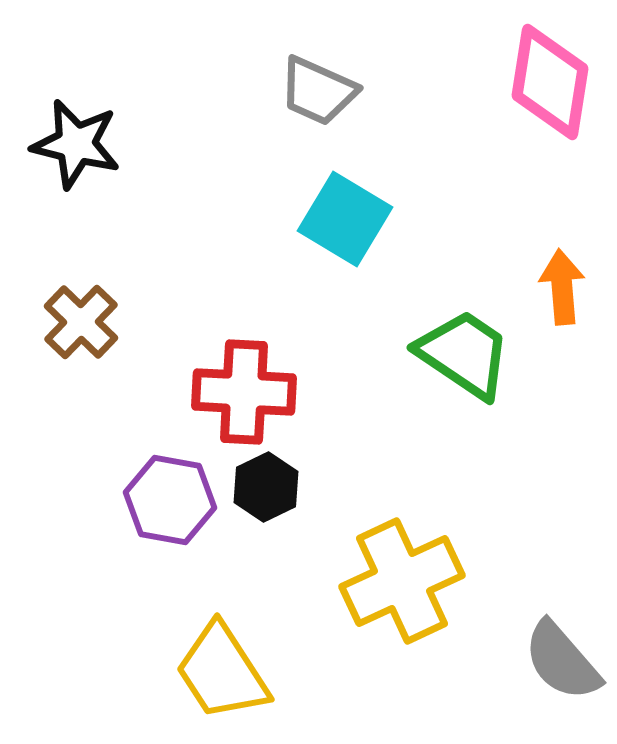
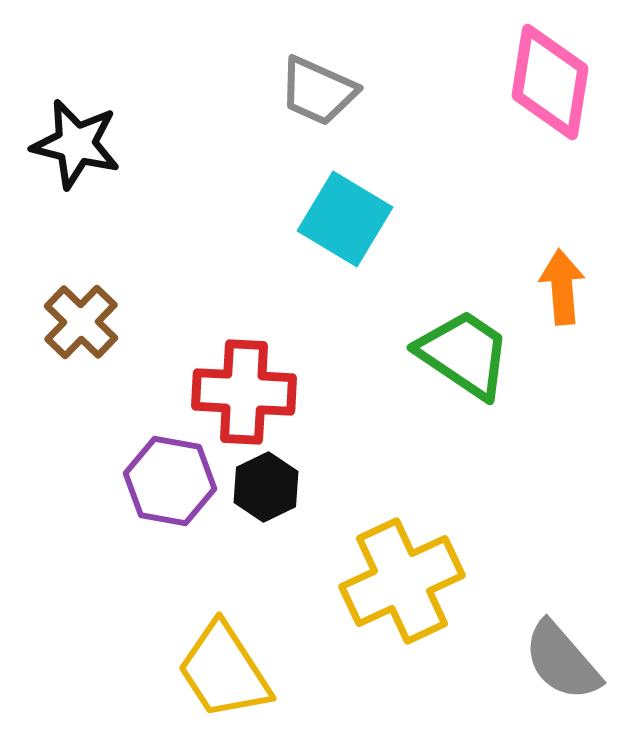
purple hexagon: moved 19 px up
yellow trapezoid: moved 2 px right, 1 px up
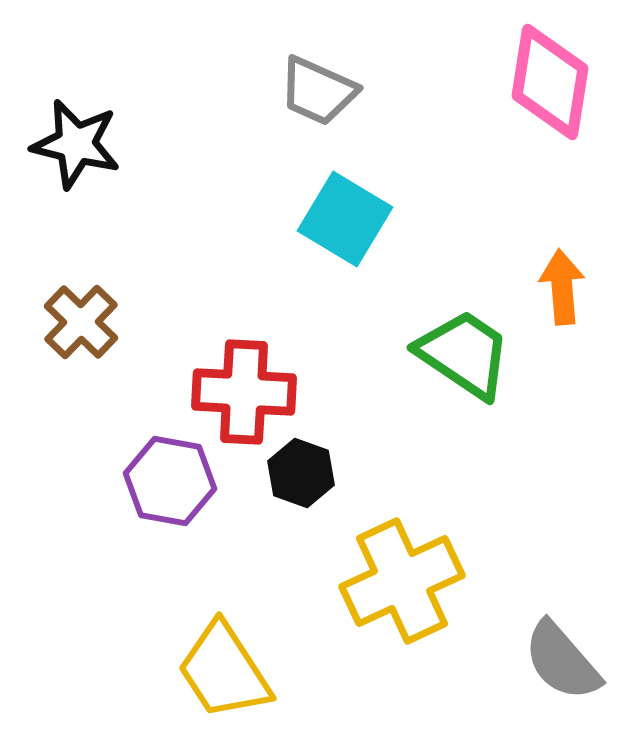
black hexagon: moved 35 px right, 14 px up; rotated 14 degrees counterclockwise
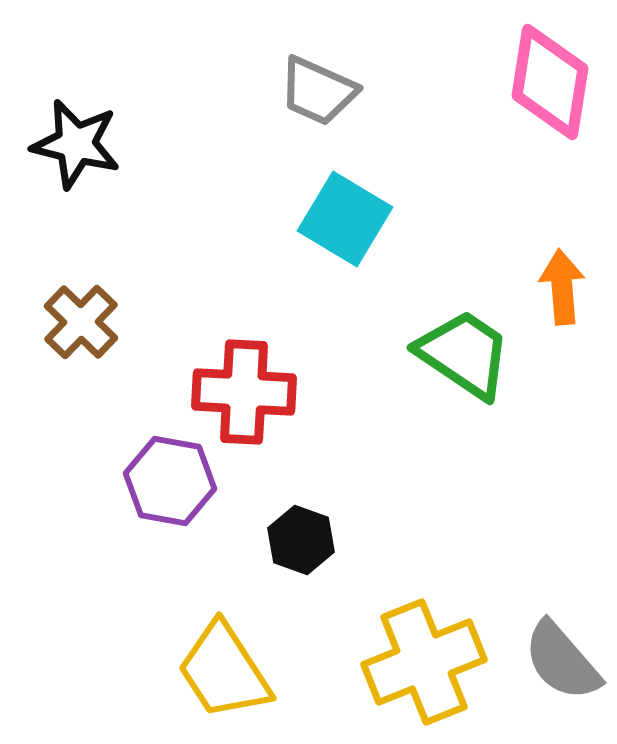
black hexagon: moved 67 px down
yellow cross: moved 22 px right, 81 px down; rotated 3 degrees clockwise
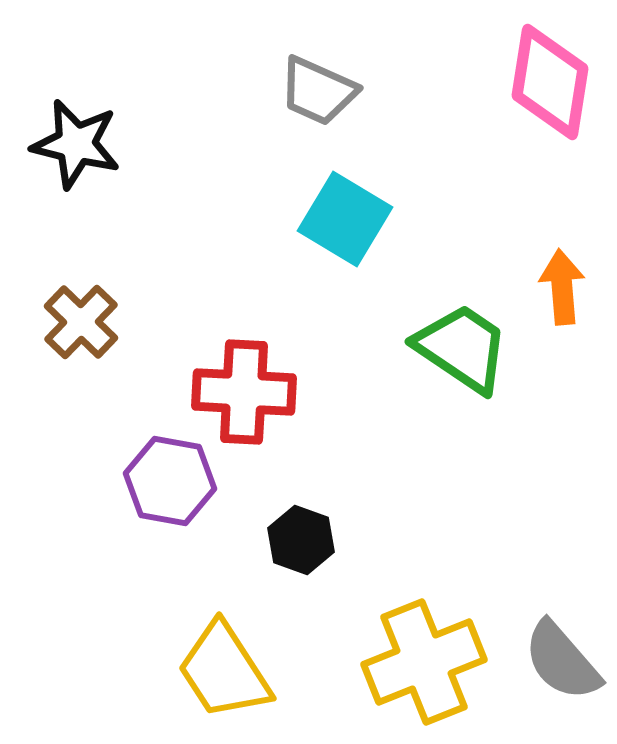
green trapezoid: moved 2 px left, 6 px up
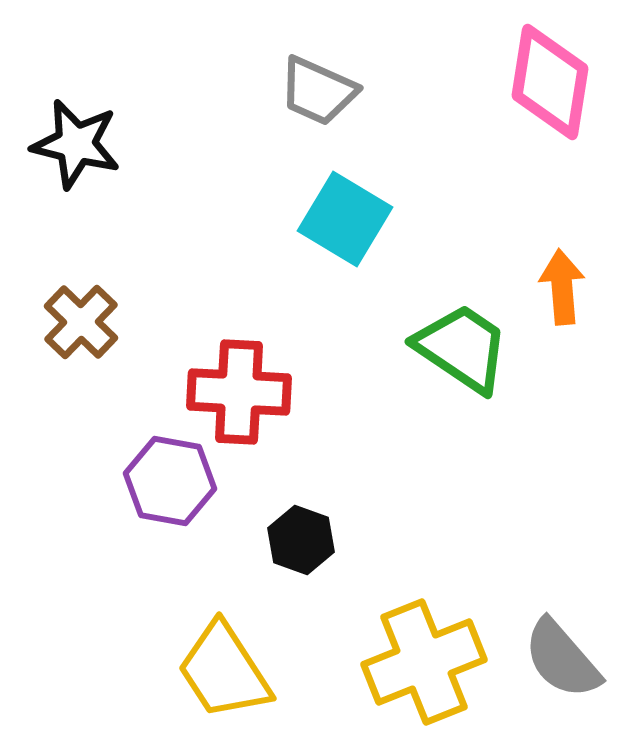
red cross: moved 5 px left
gray semicircle: moved 2 px up
